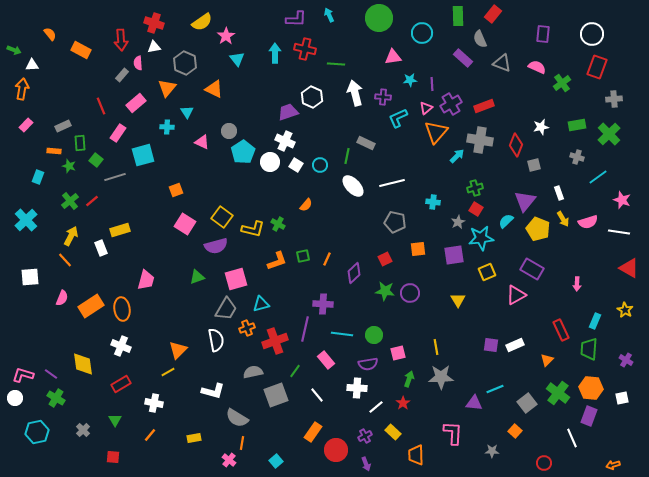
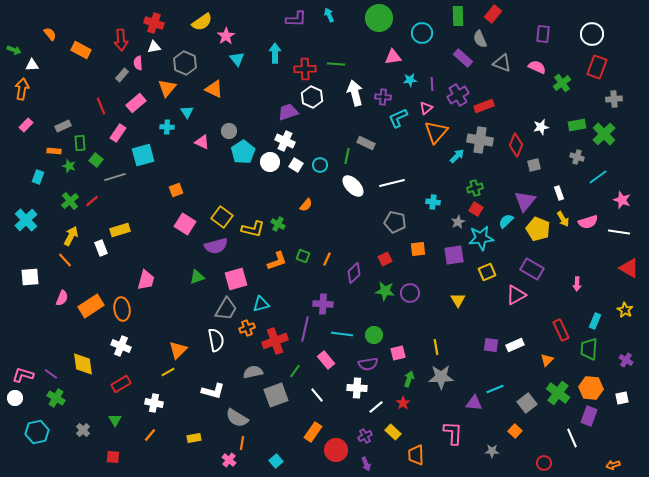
red cross at (305, 49): moved 20 px down; rotated 15 degrees counterclockwise
purple cross at (451, 104): moved 7 px right, 9 px up
green cross at (609, 134): moved 5 px left
green square at (303, 256): rotated 32 degrees clockwise
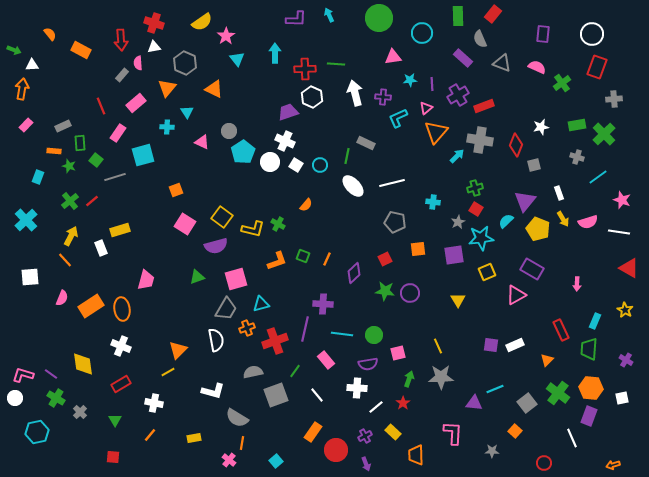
yellow line at (436, 347): moved 2 px right, 1 px up; rotated 14 degrees counterclockwise
gray cross at (83, 430): moved 3 px left, 18 px up
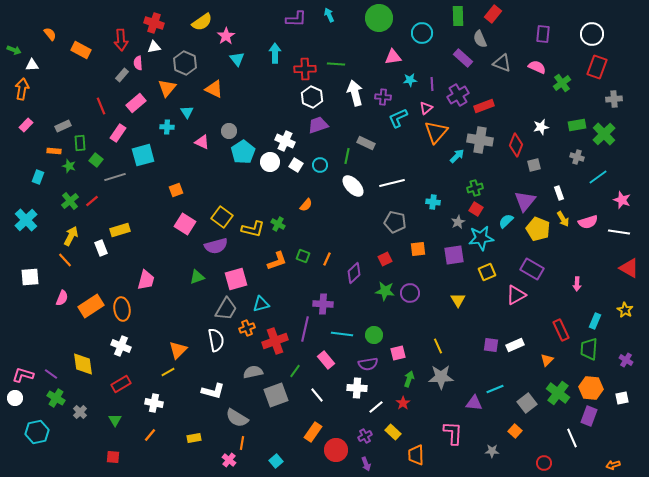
purple trapezoid at (288, 112): moved 30 px right, 13 px down
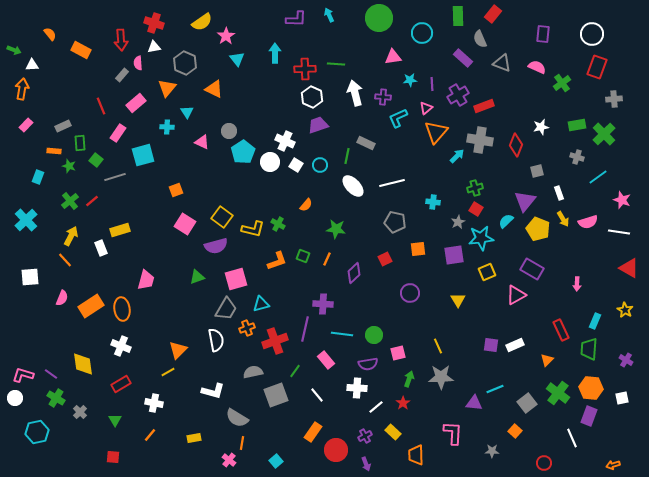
gray square at (534, 165): moved 3 px right, 6 px down
green star at (385, 291): moved 49 px left, 62 px up
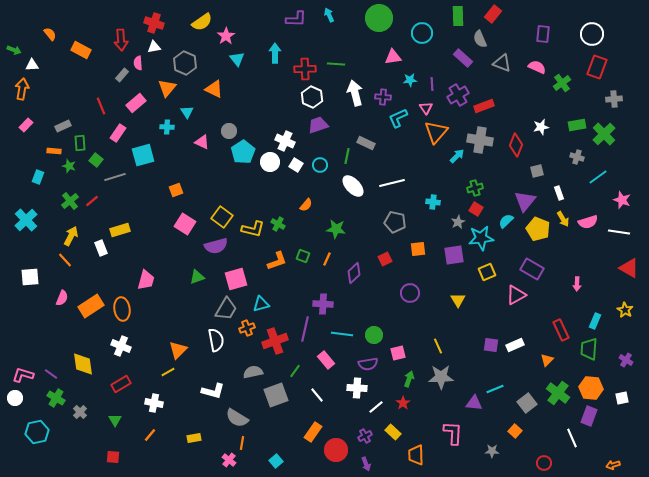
pink triangle at (426, 108): rotated 24 degrees counterclockwise
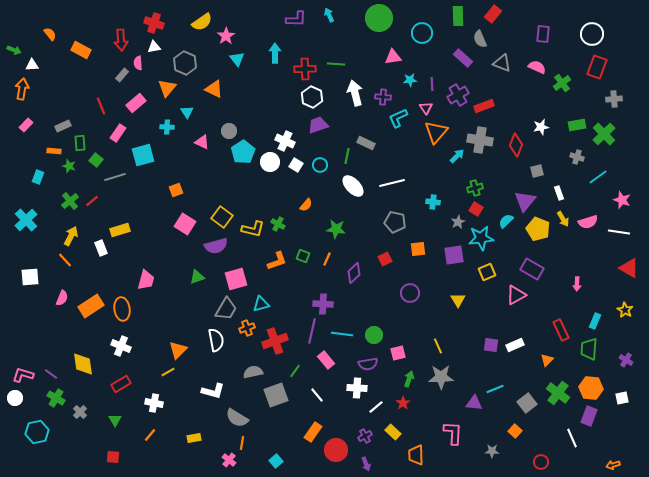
purple line at (305, 329): moved 7 px right, 2 px down
red circle at (544, 463): moved 3 px left, 1 px up
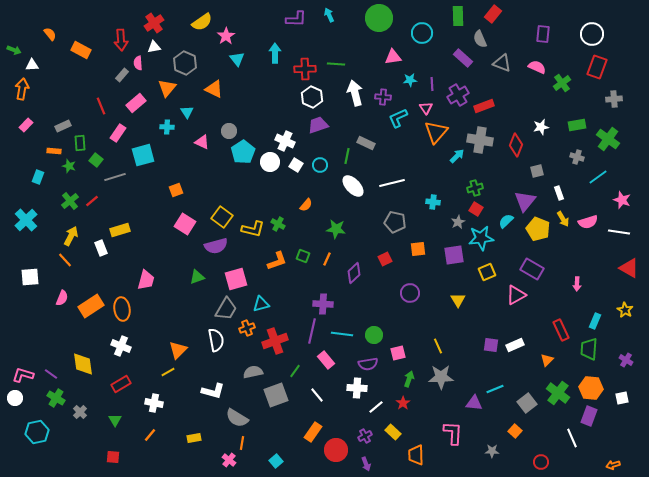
red cross at (154, 23): rotated 36 degrees clockwise
green cross at (604, 134): moved 4 px right, 5 px down; rotated 10 degrees counterclockwise
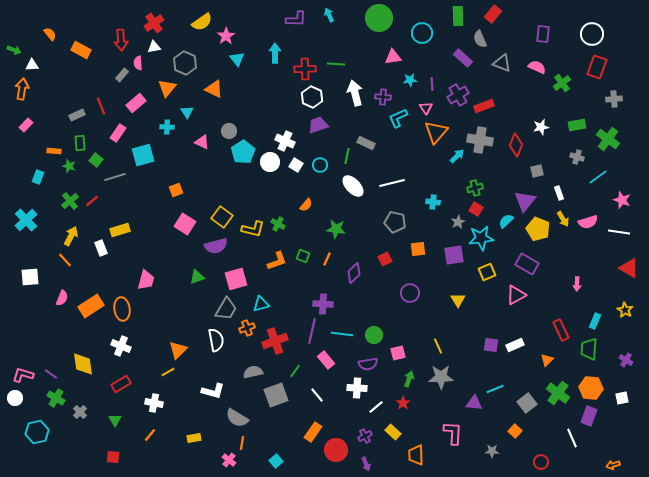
gray rectangle at (63, 126): moved 14 px right, 11 px up
purple rectangle at (532, 269): moved 5 px left, 5 px up
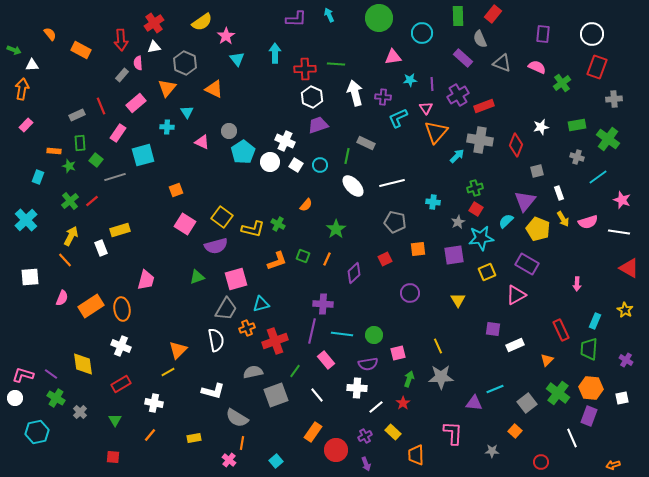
green star at (336, 229): rotated 30 degrees clockwise
purple square at (491, 345): moved 2 px right, 16 px up
